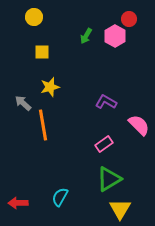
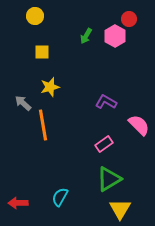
yellow circle: moved 1 px right, 1 px up
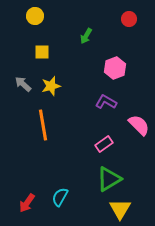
pink hexagon: moved 32 px down; rotated 10 degrees clockwise
yellow star: moved 1 px right, 1 px up
gray arrow: moved 19 px up
red arrow: moved 9 px right; rotated 54 degrees counterclockwise
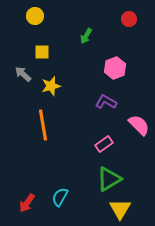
gray arrow: moved 10 px up
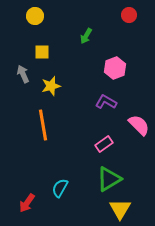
red circle: moved 4 px up
gray arrow: rotated 24 degrees clockwise
cyan semicircle: moved 9 px up
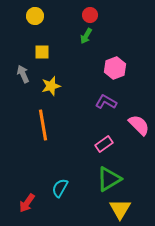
red circle: moved 39 px left
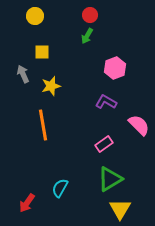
green arrow: moved 1 px right
green triangle: moved 1 px right
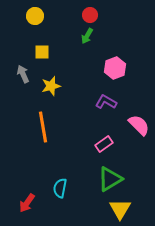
orange line: moved 2 px down
cyan semicircle: rotated 18 degrees counterclockwise
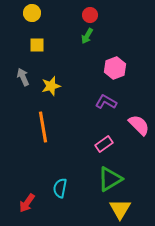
yellow circle: moved 3 px left, 3 px up
yellow square: moved 5 px left, 7 px up
gray arrow: moved 3 px down
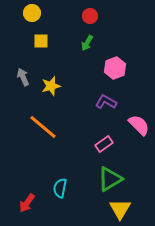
red circle: moved 1 px down
green arrow: moved 7 px down
yellow square: moved 4 px right, 4 px up
orange line: rotated 40 degrees counterclockwise
